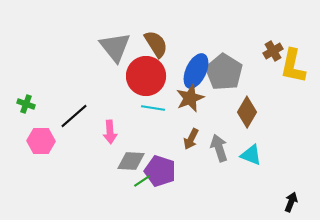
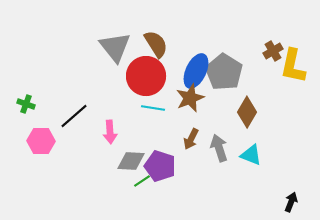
purple pentagon: moved 5 px up
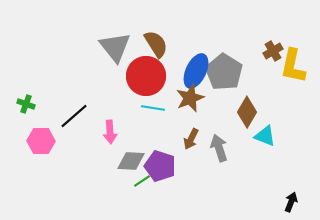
cyan triangle: moved 14 px right, 19 px up
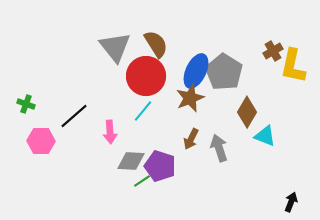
cyan line: moved 10 px left, 3 px down; rotated 60 degrees counterclockwise
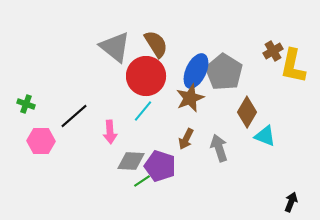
gray triangle: rotated 12 degrees counterclockwise
brown arrow: moved 5 px left
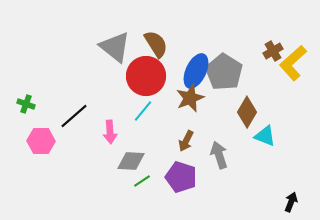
yellow L-shape: moved 3 px up; rotated 36 degrees clockwise
brown arrow: moved 2 px down
gray arrow: moved 7 px down
purple pentagon: moved 21 px right, 11 px down
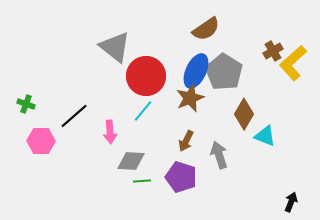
brown semicircle: moved 50 px right, 15 px up; rotated 88 degrees clockwise
brown diamond: moved 3 px left, 2 px down
green line: rotated 30 degrees clockwise
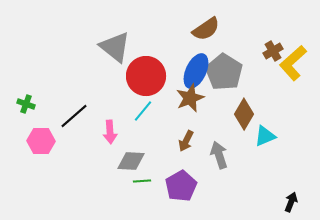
cyan triangle: rotated 45 degrees counterclockwise
purple pentagon: moved 9 px down; rotated 24 degrees clockwise
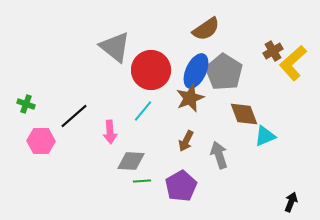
red circle: moved 5 px right, 6 px up
brown diamond: rotated 52 degrees counterclockwise
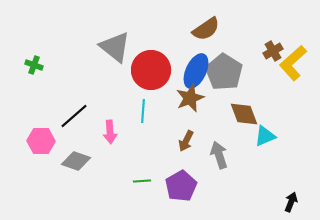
green cross: moved 8 px right, 39 px up
cyan line: rotated 35 degrees counterclockwise
gray diamond: moved 55 px left; rotated 16 degrees clockwise
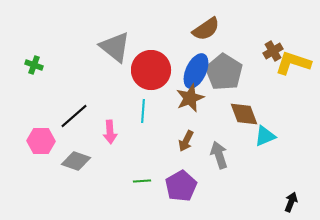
yellow L-shape: rotated 60 degrees clockwise
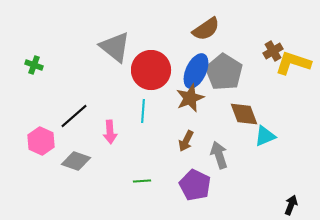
pink hexagon: rotated 24 degrees clockwise
purple pentagon: moved 14 px right, 1 px up; rotated 16 degrees counterclockwise
black arrow: moved 3 px down
